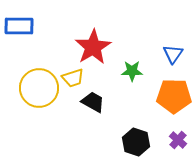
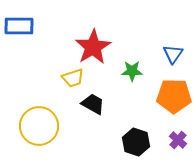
yellow circle: moved 38 px down
black trapezoid: moved 2 px down
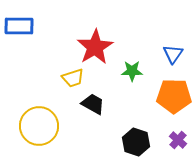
red star: moved 2 px right
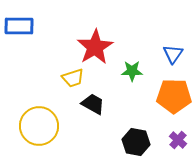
black hexagon: rotated 8 degrees counterclockwise
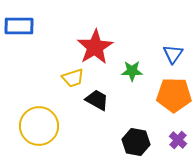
orange pentagon: moved 1 px up
black trapezoid: moved 4 px right, 4 px up
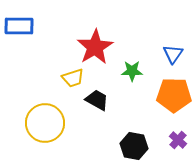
yellow circle: moved 6 px right, 3 px up
black hexagon: moved 2 px left, 4 px down
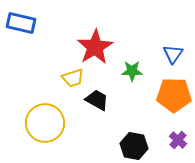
blue rectangle: moved 2 px right, 3 px up; rotated 12 degrees clockwise
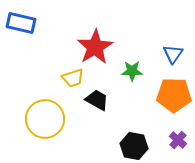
yellow circle: moved 4 px up
